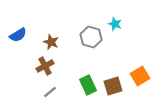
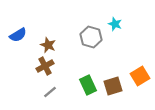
brown star: moved 3 px left, 3 px down
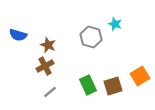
blue semicircle: rotated 48 degrees clockwise
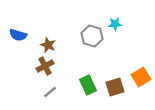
cyan star: rotated 24 degrees counterclockwise
gray hexagon: moved 1 px right, 1 px up
orange square: moved 1 px right, 1 px down
brown square: moved 2 px right, 1 px down
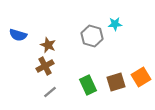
brown square: moved 1 px right, 5 px up
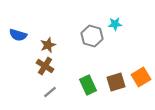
brown star: rotated 28 degrees clockwise
brown cross: rotated 30 degrees counterclockwise
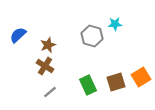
blue semicircle: rotated 120 degrees clockwise
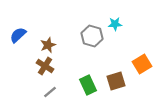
orange square: moved 1 px right, 13 px up
brown square: moved 1 px up
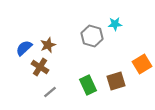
blue semicircle: moved 6 px right, 13 px down
brown cross: moved 5 px left, 1 px down
